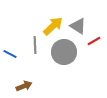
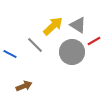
gray triangle: moved 1 px up
gray line: rotated 42 degrees counterclockwise
gray circle: moved 8 px right
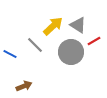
gray circle: moved 1 px left
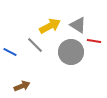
yellow arrow: moved 3 px left; rotated 15 degrees clockwise
red line: rotated 40 degrees clockwise
blue line: moved 2 px up
brown arrow: moved 2 px left
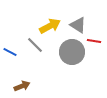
gray circle: moved 1 px right
